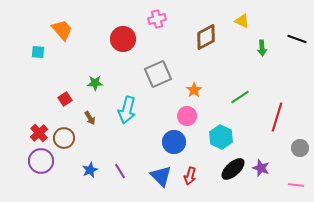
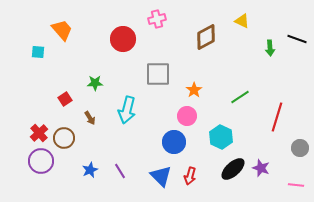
green arrow: moved 8 px right
gray square: rotated 24 degrees clockwise
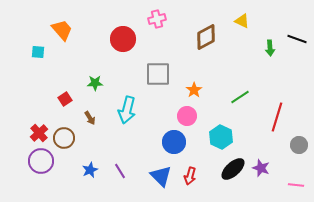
gray circle: moved 1 px left, 3 px up
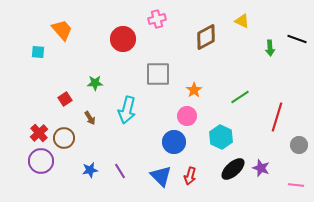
blue star: rotated 14 degrees clockwise
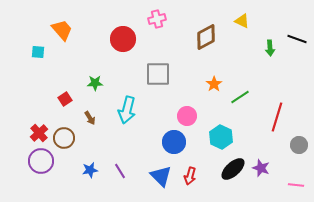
orange star: moved 20 px right, 6 px up
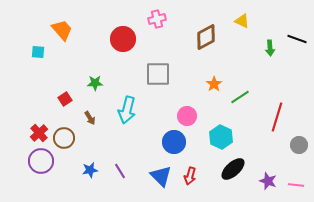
purple star: moved 7 px right, 13 px down
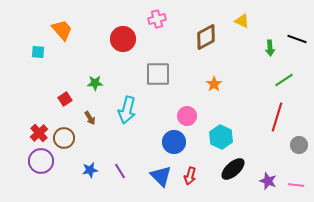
green line: moved 44 px right, 17 px up
